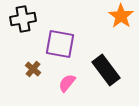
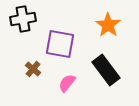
orange star: moved 13 px left, 9 px down
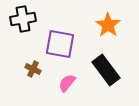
brown cross: rotated 14 degrees counterclockwise
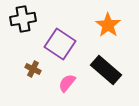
purple square: rotated 24 degrees clockwise
black rectangle: rotated 12 degrees counterclockwise
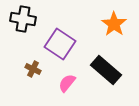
black cross: rotated 20 degrees clockwise
orange star: moved 6 px right, 1 px up
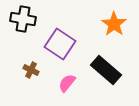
brown cross: moved 2 px left, 1 px down
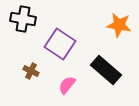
orange star: moved 5 px right, 1 px down; rotated 25 degrees counterclockwise
brown cross: moved 1 px down
pink semicircle: moved 2 px down
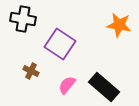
black rectangle: moved 2 px left, 17 px down
